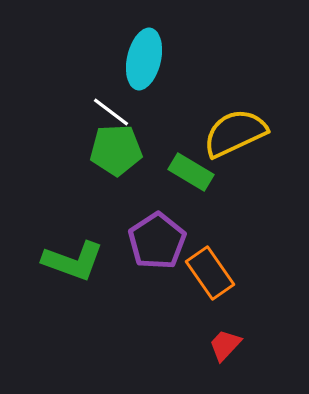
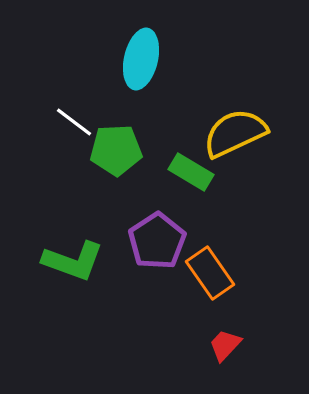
cyan ellipse: moved 3 px left
white line: moved 37 px left, 10 px down
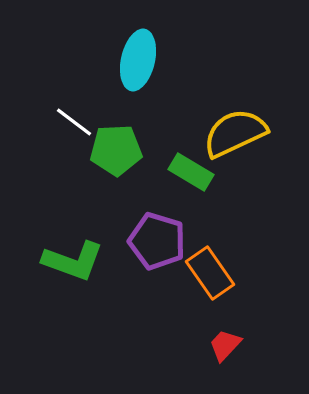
cyan ellipse: moved 3 px left, 1 px down
purple pentagon: rotated 22 degrees counterclockwise
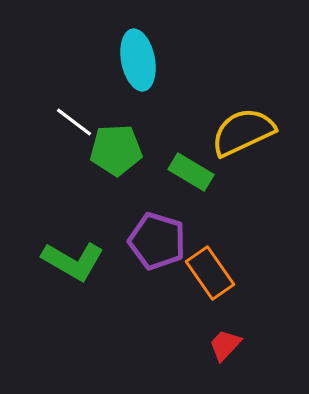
cyan ellipse: rotated 24 degrees counterclockwise
yellow semicircle: moved 8 px right, 1 px up
green L-shape: rotated 10 degrees clockwise
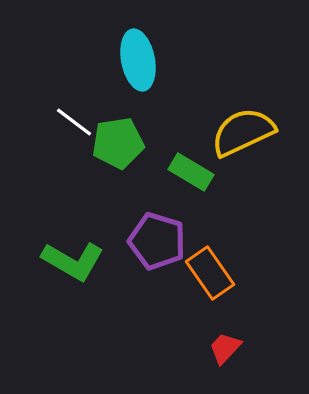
green pentagon: moved 2 px right, 7 px up; rotated 6 degrees counterclockwise
red trapezoid: moved 3 px down
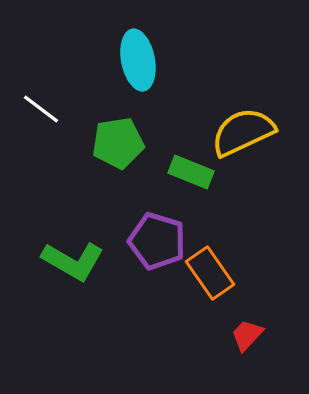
white line: moved 33 px left, 13 px up
green rectangle: rotated 9 degrees counterclockwise
red trapezoid: moved 22 px right, 13 px up
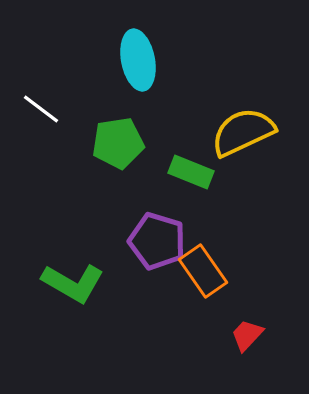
green L-shape: moved 22 px down
orange rectangle: moved 7 px left, 2 px up
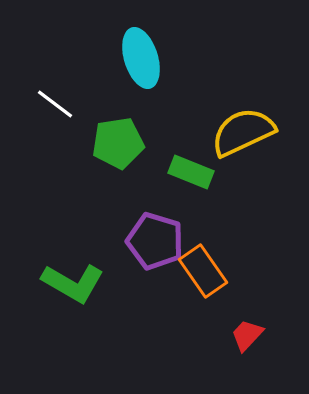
cyan ellipse: moved 3 px right, 2 px up; rotated 6 degrees counterclockwise
white line: moved 14 px right, 5 px up
purple pentagon: moved 2 px left
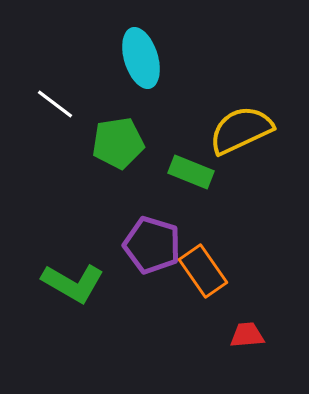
yellow semicircle: moved 2 px left, 2 px up
purple pentagon: moved 3 px left, 4 px down
red trapezoid: rotated 42 degrees clockwise
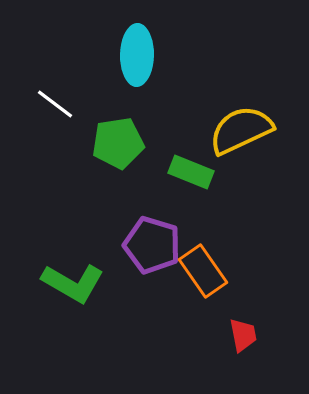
cyan ellipse: moved 4 px left, 3 px up; rotated 18 degrees clockwise
red trapezoid: moved 4 px left; rotated 84 degrees clockwise
